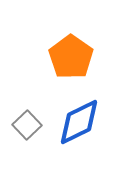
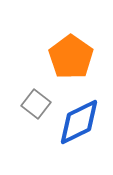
gray square: moved 9 px right, 21 px up; rotated 8 degrees counterclockwise
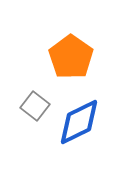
gray square: moved 1 px left, 2 px down
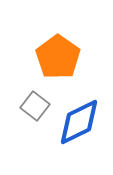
orange pentagon: moved 13 px left
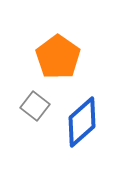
blue diamond: moved 3 px right; rotated 15 degrees counterclockwise
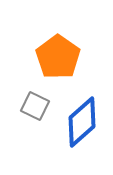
gray square: rotated 12 degrees counterclockwise
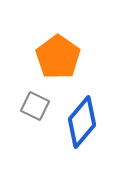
blue diamond: rotated 9 degrees counterclockwise
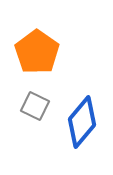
orange pentagon: moved 21 px left, 5 px up
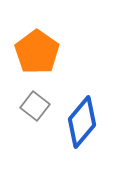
gray square: rotated 12 degrees clockwise
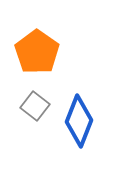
blue diamond: moved 3 px left, 1 px up; rotated 18 degrees counterclockwise
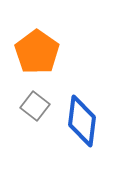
blue diamond: moved 3 px right; rotated 15 degrees counterclockwise
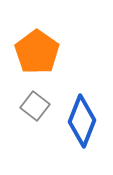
blue diamond: rotated 15 degrees clockwise
